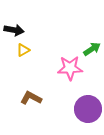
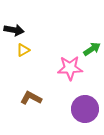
purple circle: moved 3 px left
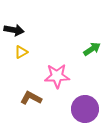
yellow triangle: moved 2 px left, 2 px down
pink star: moved 13 px left, 8 px down
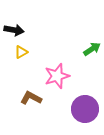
pink star: rotated 15 degrees counterclockwise
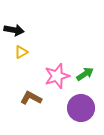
green arrow: moved 7 px left, 25 px down
purple circle: moved 4 px left, 1 px up
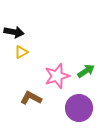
black arrow: moved 2 px down
green arrow: moved 1 px right, 3 px up
purple circle: moved 2 px left
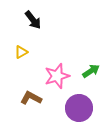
black arrow: moved 19 px right, 12 px up; rotated 42 degrees clockwise
green arrow: moved 5 px right
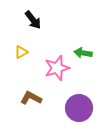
green arrow: moved 8 px left, 18 px up; rotated 138 degrees counterclockwise
pink star: moved 8 px up
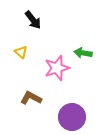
yellow triangle: rotated 48 degrees counterclockwise
purple circle: moved 7 px left, 9 px down
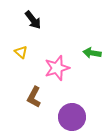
green arrow: moved 9 px right
brown L-shape: moved 3 px right, 1 px up; rotated 90 degrees counterclockwise
